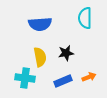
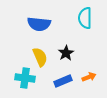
blue semicircle: moved 1 px left; rotated 10 degrees clockwise
black star: rotated 21 degrees counterclockwise
yellow semicircle: rotated 12 degrees counterclockwise
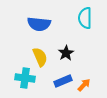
orange arrow: moved 5 px left, 8 px down; rotated 24 degrees counterclockwise
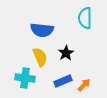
blue semicircle: moved 3 px right, 6 px down
